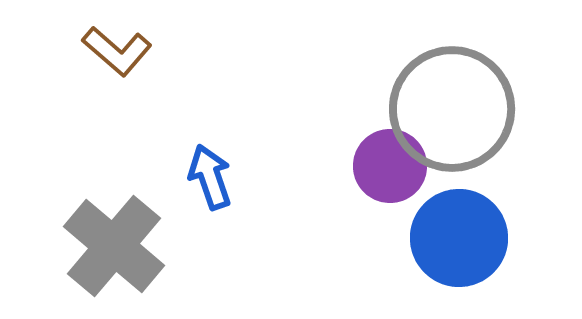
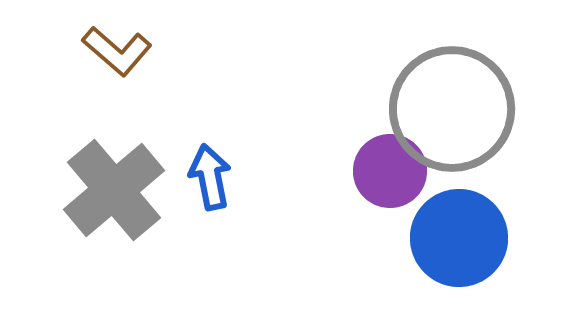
purple circle: moved 5 px down
blue arrow: rotated 8 degrees clockwise
gray cross: moved 56 px up; rotated 10 degrees clockwise
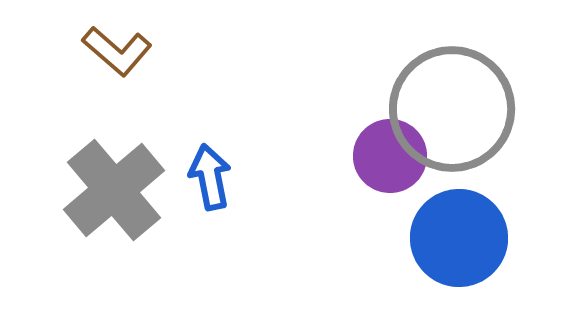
purple circle: moved 15 px up
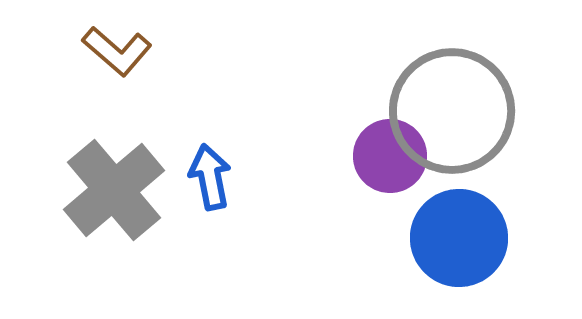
gray circle: moved 2 px down
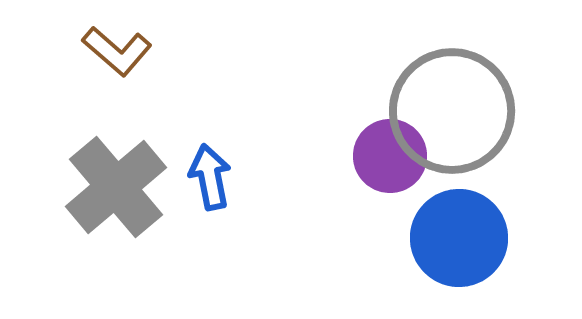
gray cross: moved 2 px right, 3 px up
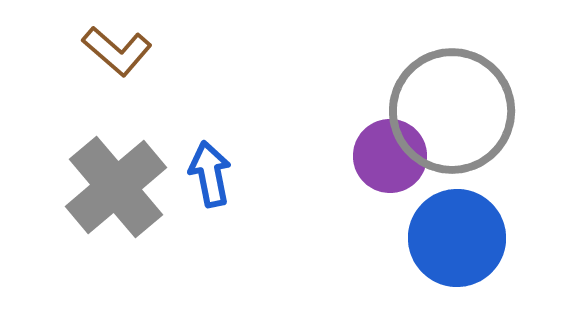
blue arrow: moved 3 px up
blue circle: moved 2 px left
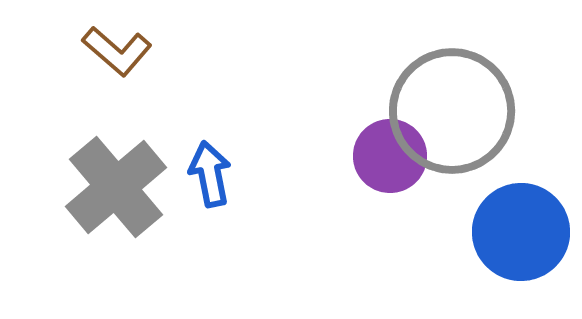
blue circle: moved 64 px right, 6 px up
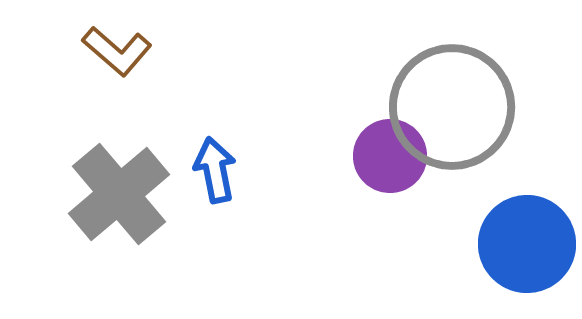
gray circle: moved 4 px up
blue arrow: moved 5 px right, 4 px up
gray cross: moved 3 px right, 7 px down
blue circle: moved 6 px right, 12 px down
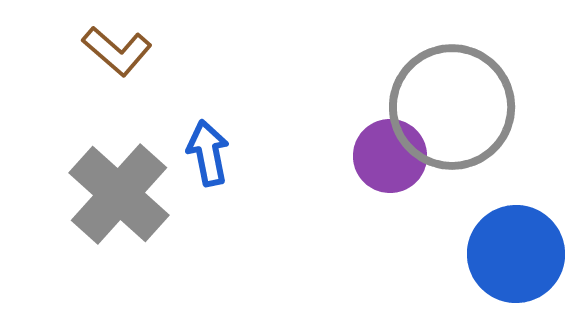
blue arrow: moved 7 px left, 17 px up
gray cross: rotated 8 degrees counterclockwise
blue circle: moved 11 px left, 10 px down
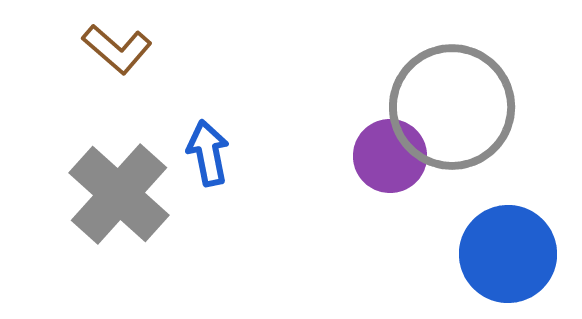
brown L-shape: moved 2 px up
blue circle: moved 8 px left
